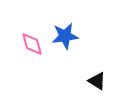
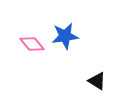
pink diamond: rotated 25 degrees counterclockwise
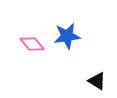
blue star: moved 2 px right
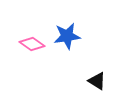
pink diamond: rotated 15 degrees counterclockwise
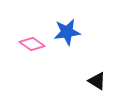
blue star: moved 4 px up
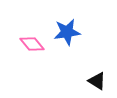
pink diamond: rotated 15 degrees clockwise
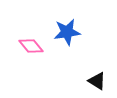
pink diamond: moved 1 px left, 2 px down
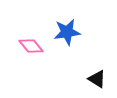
black triangle: moved 2 px up
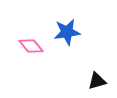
black triangle: moved 2 px down; rotated 48 degrees counterclockwise
